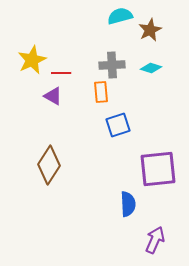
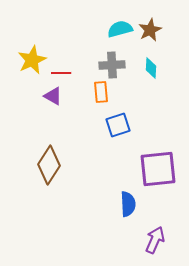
cyan semicircle: moved 13 px down
cyan diamond: rotated 75 degrees clockwise
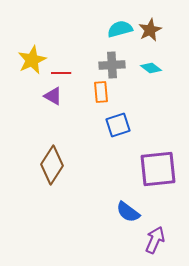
cyan diamond: rotated 55 degrees counterclockwise
brown diamond: moved 3 px right
blue semicircle: moved 8 px down; rotated 130 degrees clockwise
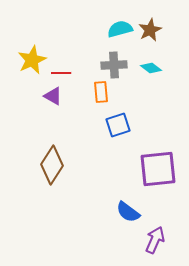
gray cross: moved 2 px right
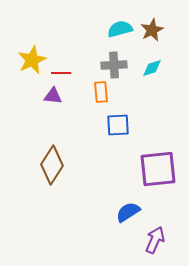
brown star: moved 2 px right
cyan diamond: moved 1 px right; rotated 55 degrees counterclockwise
purple triangle: rotated 24 degrees counterclockwise
blue square: rotated 15 degrees clockwise
blue semicircle: rotated 110 degrees clockwise
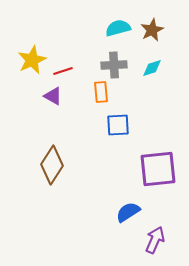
cyan semicircle: moved 2 px left, 1 px up
red line: moved 2 px right, 2 px up; rotated 18 degrees counterclockwise
purple triangle: rotated 24 degrees clockwise
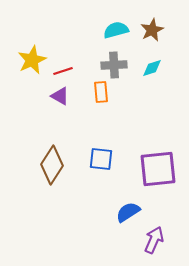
cyan semicircle: moved 2 px left, 2 px down
purple triangle: moved 7 px right
blue square: moved 17 px left, 34 px down; rotated 10 degrees clockwise
purple arrow: moved 1 px left
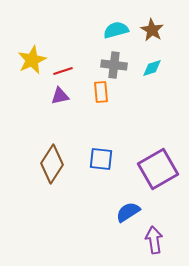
brown star: rotated 15 degrees counterclockwise
gray cross: rotated 10 degrees clockwise
purple triangle: rotated 42 degrees counterclockwise
brown diamond: moved 1 px up
purple square: rotated 24 degrees counterclockwise
purple arrow: rotated 32 degrees counterclockwise
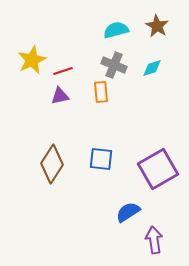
brown star: moved 5 px right, 4 px up
gray cross: rotated 15 degrees clockwise
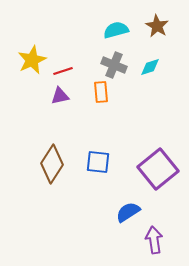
cyan diamond: moved 2 px left, 1 px up
blue square: moved 3 px left, 3 px down
purple square: rotated 9 degrees counterclockwise
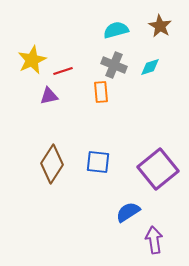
brown star: moved 3 px right
purple triangle: moved 11 px left
